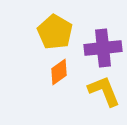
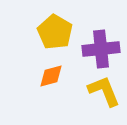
purple cross: moved 2 px left, 1 px down
orange diamond: moved 8 px left, 4 px down; rotated 20 degrees clockwise
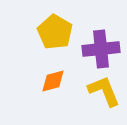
orange diamond: moved 2 px right, 5 px down
